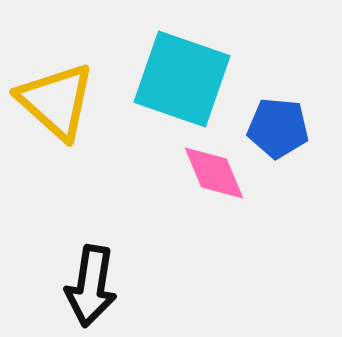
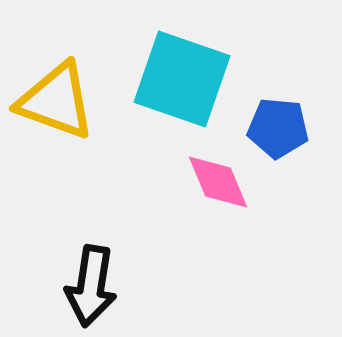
yellow triangle: rotated 22 degrees counterclockwise
pink diamond: moved 4 px right, 9 px down
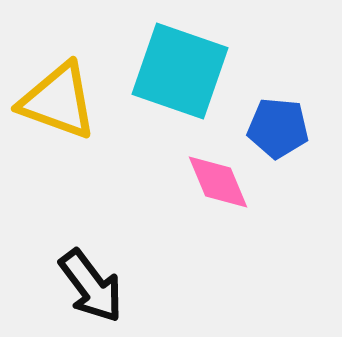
cyan square: moved 2 px left, 8 px up
yellow triangle: moved 2 px right
black arrow: rotated 46 degrees counterclockwise
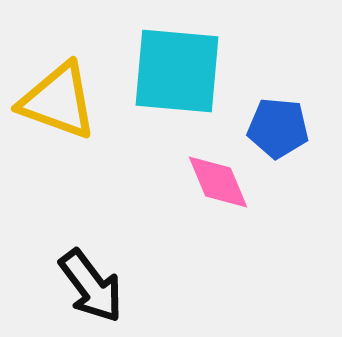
cyan square: moved 3 px left; rotated 14 degrees counterclockwise
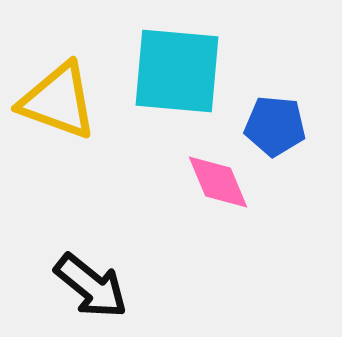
blue pentagon: moved 3 px left, 2 px up
black arrow: rotated 14 degrees counterclockwise
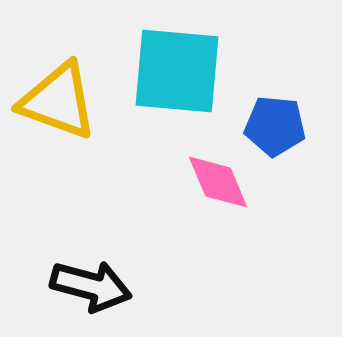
black arrow: rotated 24 degrees counterclockwise
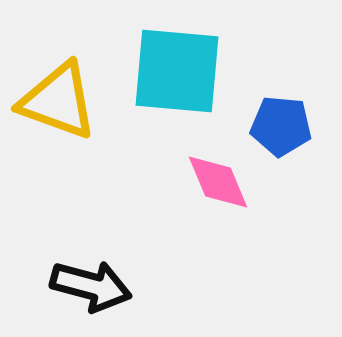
blue pentagon: moved 6 px right
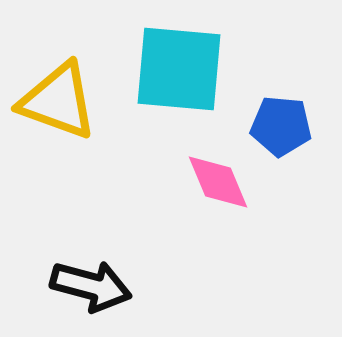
cyan square: moved 2 px right, 2 px up
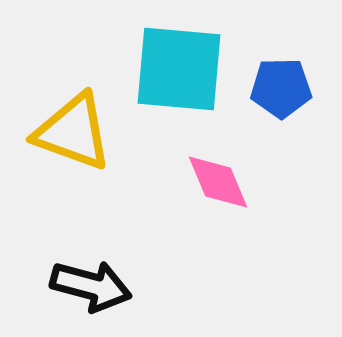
yellow triangle: moved 15 px right, 31 px down
blue pentagon: moved 38 px up; rotated 6 degrees counterclockwise
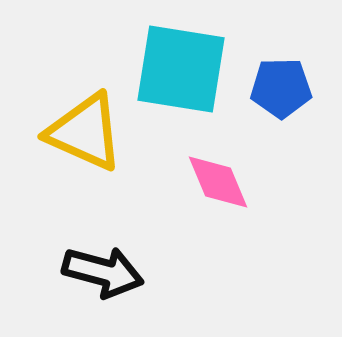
cyan square: moved 2 px right; rotated 4 degrees clockwise
yellow triangle: moved 12 px right; rotated 4 degrees clockwise
black arrow: moved 12 px right, 14 px up
